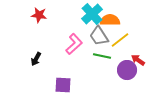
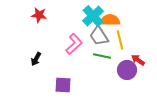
cyan cross: moved 1 px right, 2 px down
yellow line: rotated 66 degrees counterclockwise
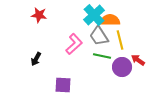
cyan cross: moved 1 px right, 1 px up
purple circle: moved 5 px left, 3 px up
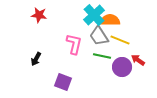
yellow line: rotated 54 degrees counterclockwise
pink L-shape: rotated 35 degrees counterclockwise
purple square: moved 3 px up; rotated 18 degrees clockwise
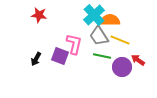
purple square: moved 3 px left, 26 px up
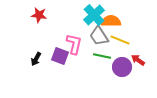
orange semicircle: moved 1 px right, 1 px down
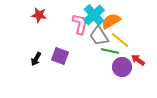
orange semicircle: rotated 30 degrees counterclockwise
yellow line: rotated 18 degrees clockwise
pink L-shape: moved 6 px right, 20 px up
green line: moved 8 px right, 5 px up
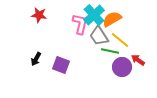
orange semicircle: moved 1 px right, 2 px up
purple square: moved 1 px right, 9 px down
